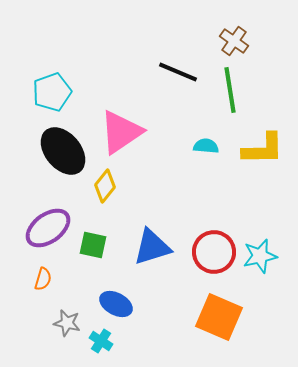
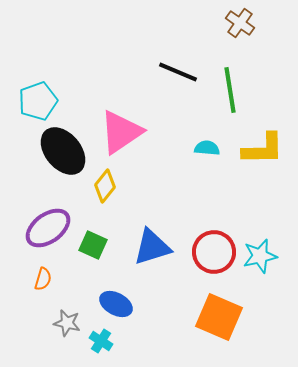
brown cross: moved 6 px right, 18 px up
cyan pentagon: moved 14 px left, 9 px down
cyan semicircle: moved 1 px right, 2 px down
green square: rotated 12 degrees clockwise
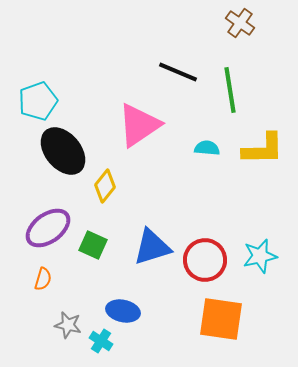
pink triangle: moved 18 px right, 7 px up
red circle: moved 9 px left, 8 px down
blue ellipse: moved 7 px right, 7 px down; rotated 16 degrees counterclockwise
orange square: moved 2 px right, 2 px down; rotated 15 degrees counterclockwise
gray star: moved 1 px right, 2 px down
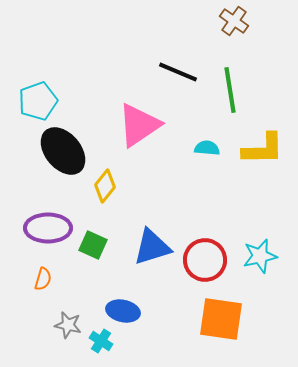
brown cross: moved 6 px left, 2 px up
purple ellipse: rotated 36 degrees clockwise
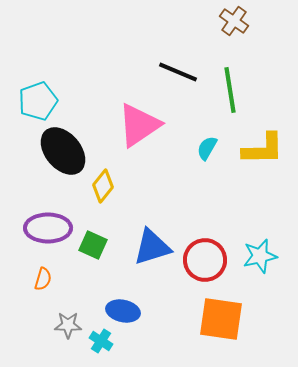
cyan semicircle: rotated 65 degrees counterclockwise
yellow diamond: moved 2 px left
gray star: rotated 12 degrees counterclockwise
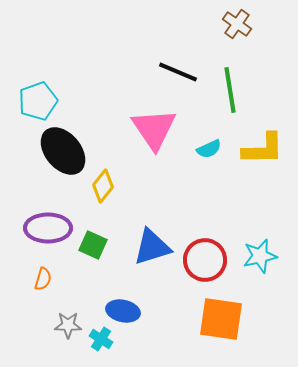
brown cross: moved 3 px right, 3 px down
pink triangle: moved 15 px right, 4 px down; rotated 30 degrees counterclockwise
cyan semicircle: moved 2 px right, 1 px down; rotated 145 degrees counterclockwise
cyan cross: moved 2 px up
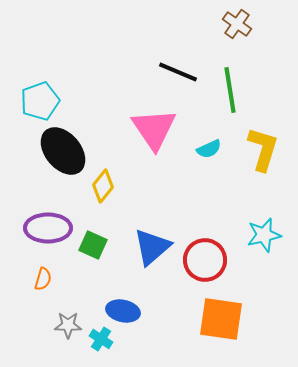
cyan pentagon: moved 2 px right
yellow L-shape: rotated 72 degrees counterclockwise
blue triangle: rotated 24 degrees counterclockwise
cyan star: moved 4 px right, 21 px up
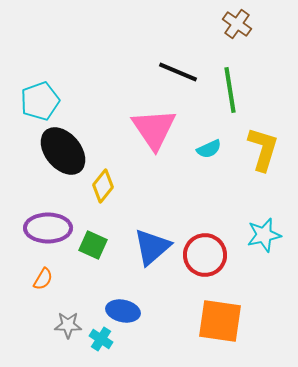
red circle: moved 5 px up
orange semicircle: rotated 15 degrees clockwise
orange square: moved 1 px left, 2 px down
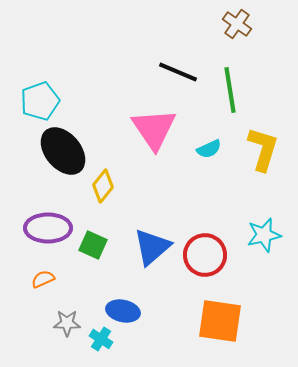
orange semicircle: rotated 145 degrees counterclockwise
gray star: moved 1 px left, 2 px up
